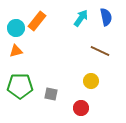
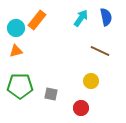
orange rectangle: moved 1 px up
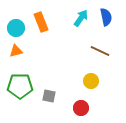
orange rectangle: moved 4 px right, 2 px down; rotated 60 degrees counterclockwise
gray square: moved 2 px left, 2 px down
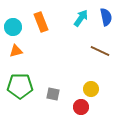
cyan circle: moved 3 px left, 1 px up
yellow circle: moved 8 px down
gray square: moved 4 px right, 2 px up
red circle: moved 1 px up
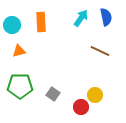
orange rectangle: rotated 18 degrees clockwise
cyan circle: moved 1 px left, 2 px up
orange triangle: moved 3 px right
yellow circle: moved 4 px right, 6 px down
gray square: rotated 24 degrees clockwise
